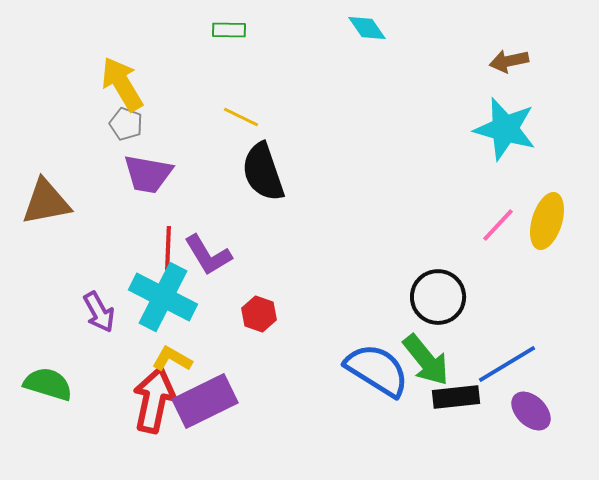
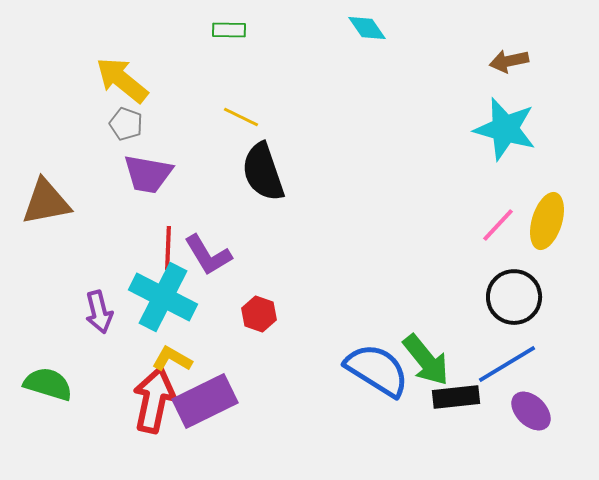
yellow arrow: moved 4 px up; rotated 20 degrees counterclockwise
black circle: moved 76 px right
purple arrow: rotated 15 degrees clockwise
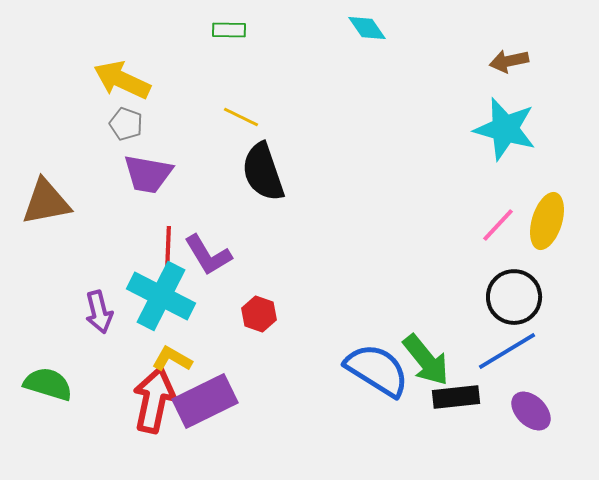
yellow arrow: rotated 14 degrees counterclockwise
cyan cross: moved 2 px left, 1 px up
blue line: moved 13 px up
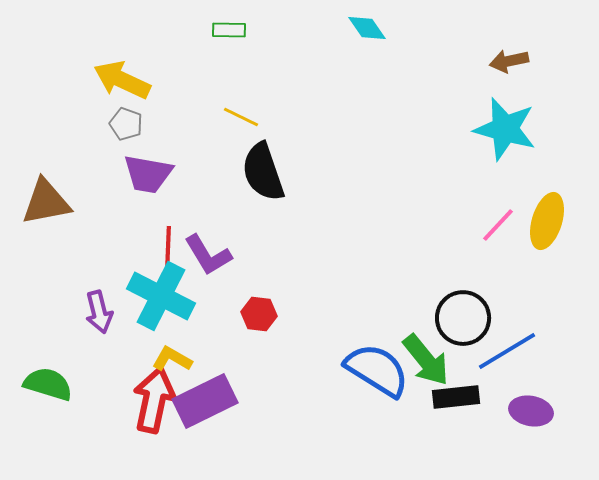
black circle: moved 51 px left, 21 px down
red hexagon: rotated 12 degrees counterclockwise
purple ellipse: rotated 33 degrees counterclockwise
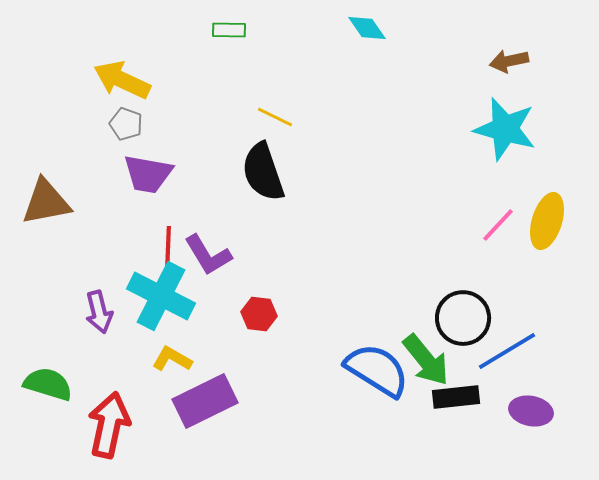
yellow line: moved 34 px right
red arrow: moved 45 px left, 25 px down
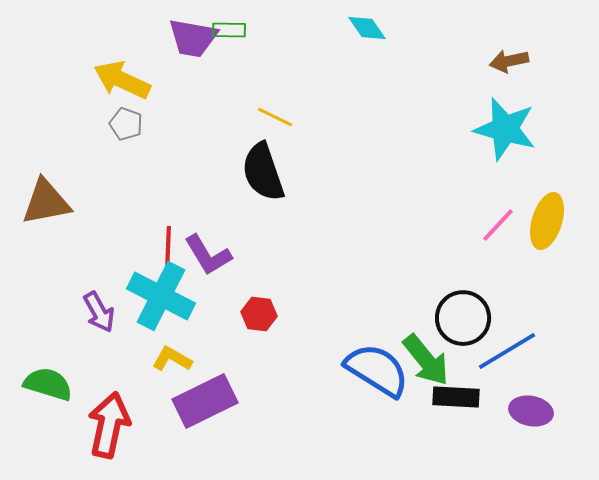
purple trapezoid: moved 45 px right, 136 px up
purple arrow: rotated 15 degrees counterclockwise
black rectangle: rotated 9 degrees clockwise
